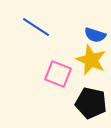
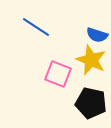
blue semicircle: moved 2 px right
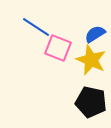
blue semicircle: moved 2 px left, 1 px up; rotated 130 degrees clockwise
pink square: moved 26 px up
black pentagon: moved 1 px up
